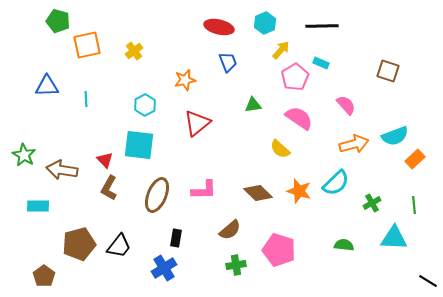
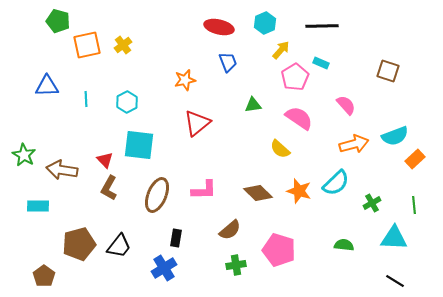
yellow cross at (134, 51): moved 11 px left, 6 px up
cyan hexagon at (145, 105): moved 18 px left, 3 px up
black line at (428, 281): moved 33 px left
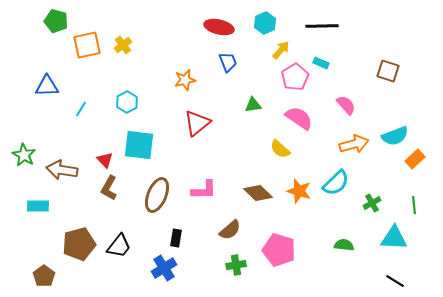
green pentagon at (58, 21): moved 2 px left
cyan line at (86, 99): moved 5 px left, 10 px down; rotated 35 degrees clockwise
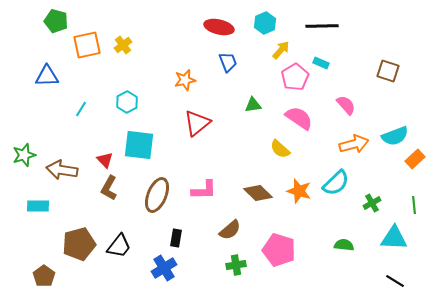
blue triangle at (47, 86): moved 10 px up
green star at (24, 155): rotated 25 degrees clockwise
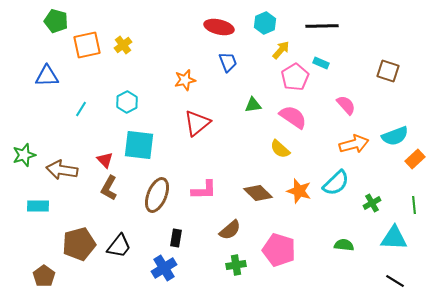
pink semicircle at (299, 118): moved 6 px left, 1 px up
